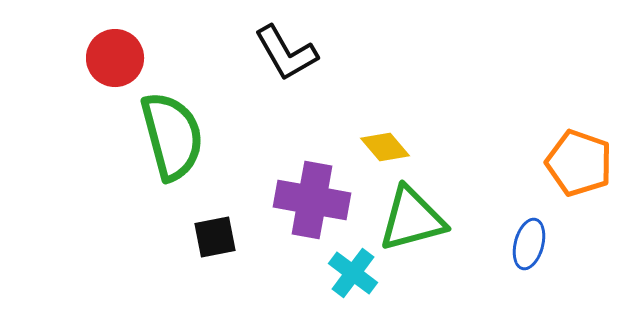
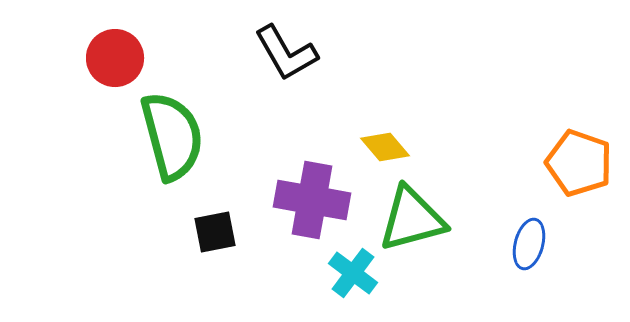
black square: moved 5 px up
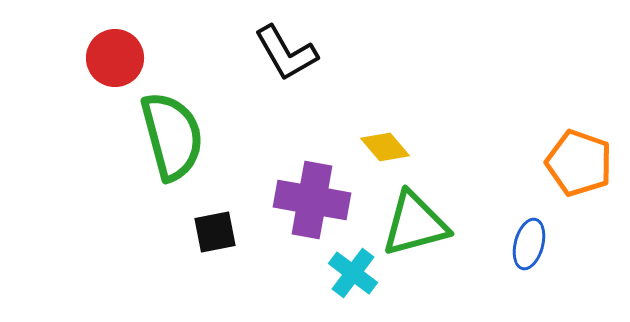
green triangle: moved 3 px right, 5 px down
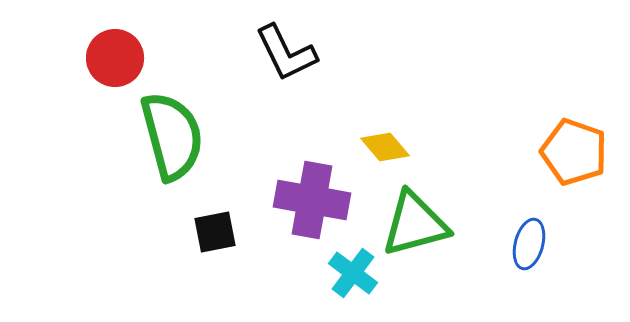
black L-shape: rotated 4 degrees clockwise
orange pentagon: moved 5 px left, 11 px up
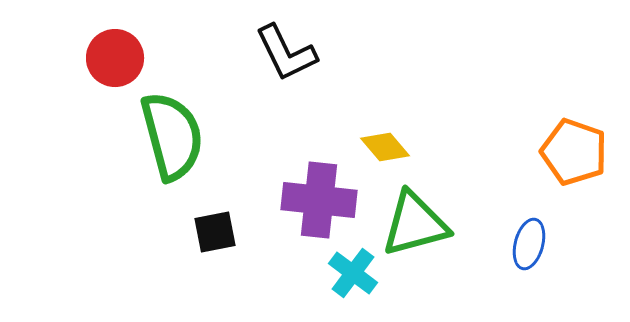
purple cross: moved 7 px right; rotated 4 degrees counterclockwise
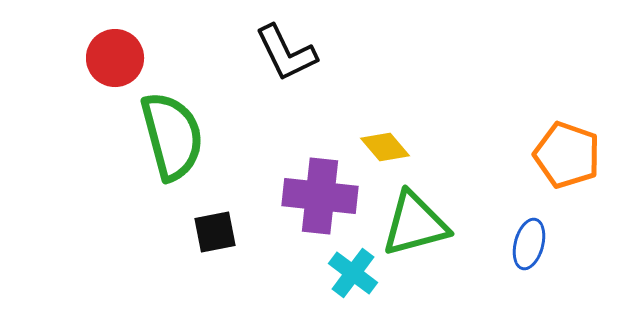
orange pentagon: moved 7 px left, 3 px down
purple cross: moved 1 px right, 4 px up
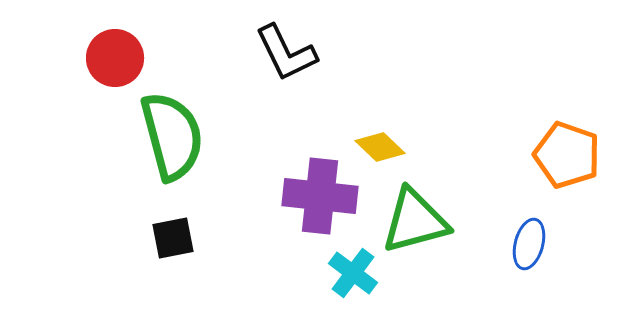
yellow diamond: moved 5 px left; rotated 6 degrees counterclockwise
green triangle: moved 3 px up
black square: moved 42 px left, 6 px down
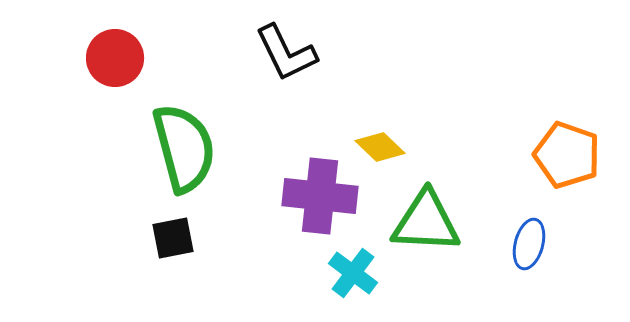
green semicircle: moved 12 px right, 12 px down
green triangle: moved 11 px right, 1 px down; rotated 18 degrees clockwise
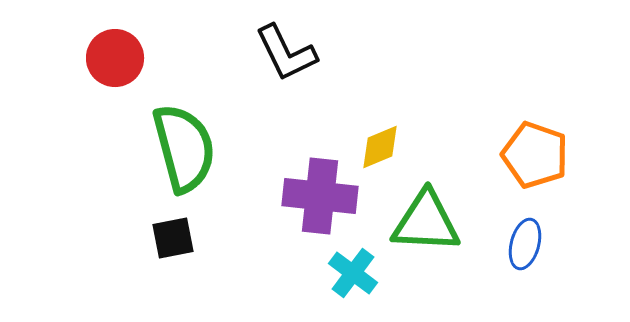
yellow diamond: rotated 66 degrees counterclockwise
orange pentagon: moved 32 px left
blue ellipse: moved 4 px left
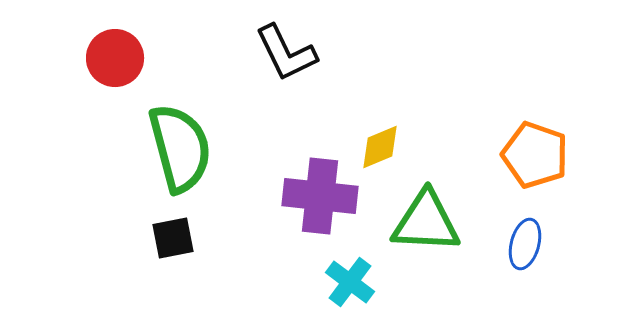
green semicircle: moved 4 px left
cyan cross: moved 3 px left, 9 px down
